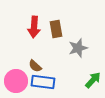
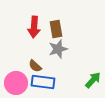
gray star: moved 20 px left, 1 px down
pink circle: moved 2 px down
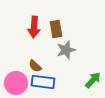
gray star: moved 8 px right, 1 px down
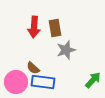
brown rectangle: moved 1 px left, 1 px up
brown semicircle: moved 2 px left, 2 px down
pink circle: moved 1 px up
